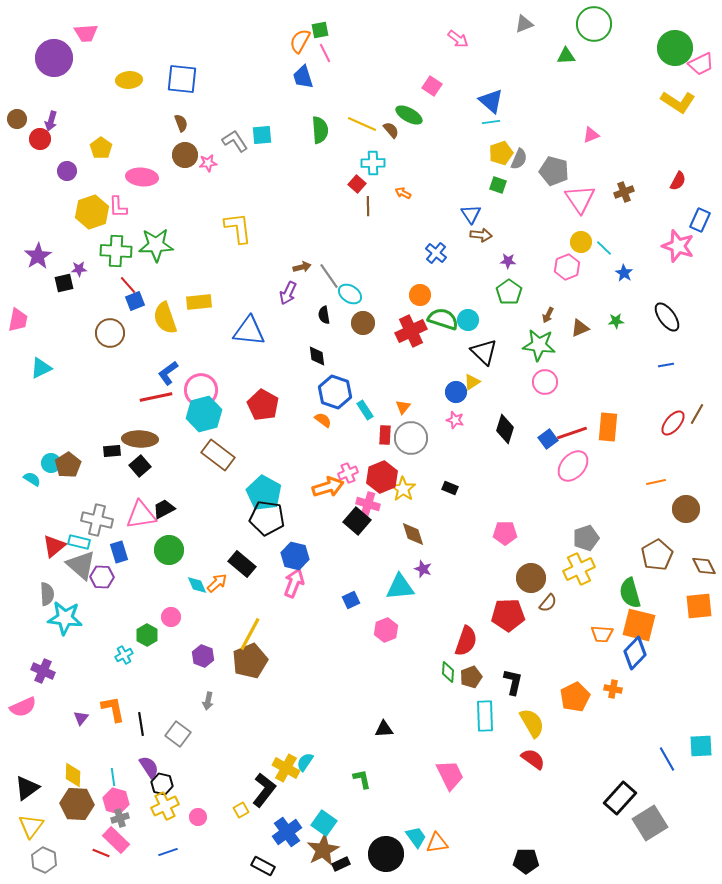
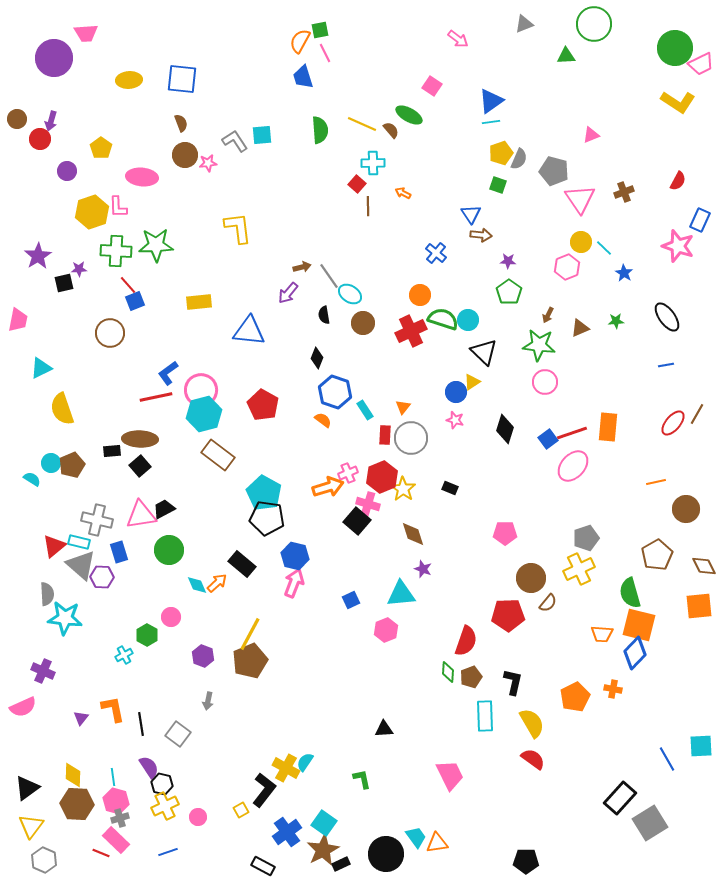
blue triangle at (491, 101): rotated 44 degrees clockwise
purple arrow at (288, 293): rotated 15 degrees clockwise
yellow semicircle at (165, 318): moved 103 px left, 91 px down
black diamond at (317, 356): moved 2 px down; rotated 30 degrees clockwise
brown pentagon at (68, 465): moved 4 px right; rotated 10 degrees clockwise
cyan triangle at (400, 587): moved 1 px right, 7 px down
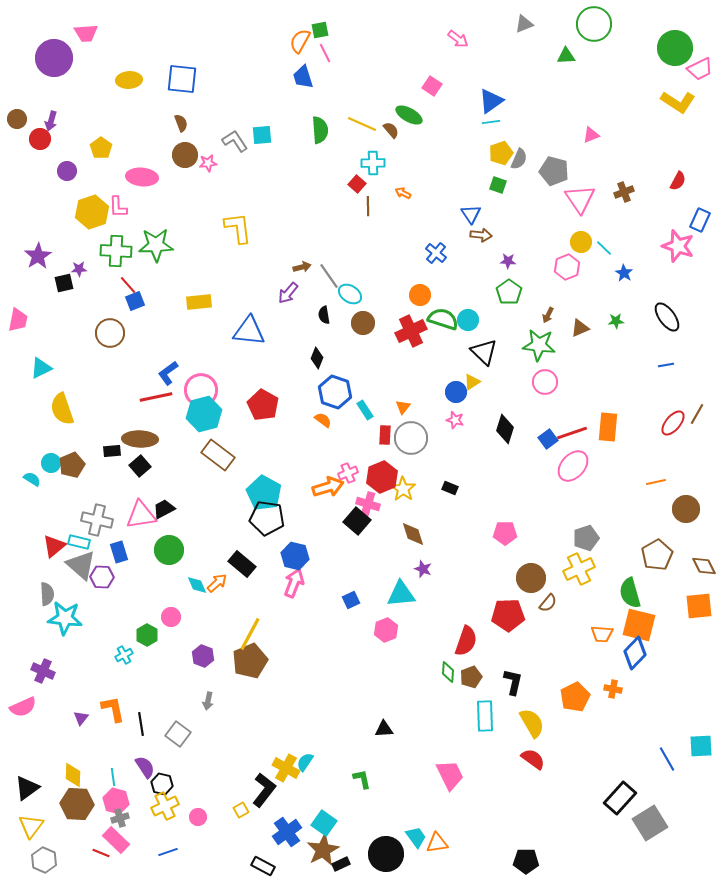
pink trapezoid at (701, 64): moved 1 px left, 5 px down
purple semicircle at (149, 767): moved 4 px left
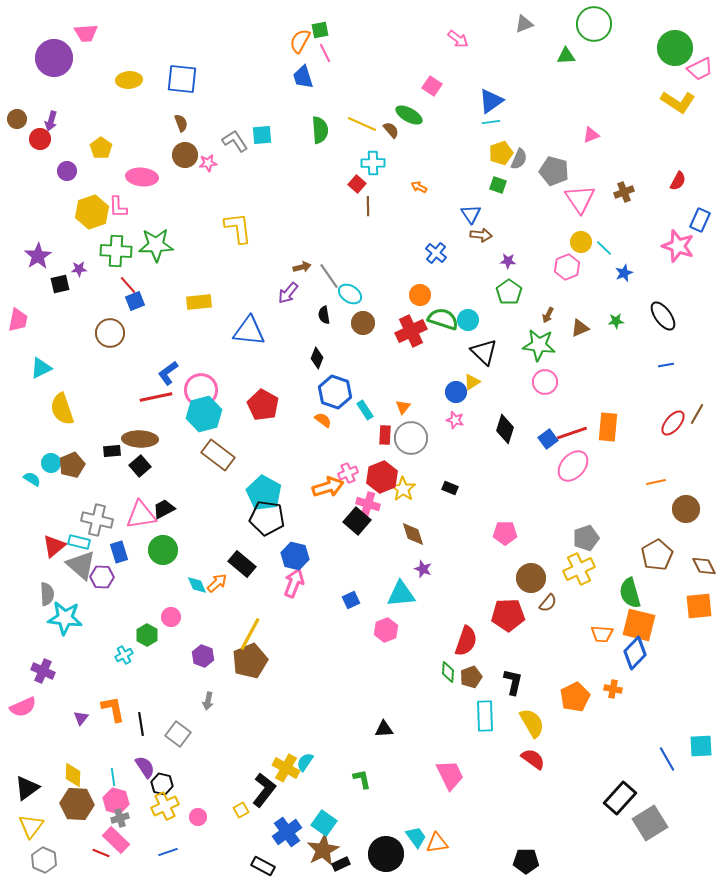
orange arrow at (403, 193): moved 16 px right, 6 px up
blue star at (624, 273): rotated 18 degrees clockwise
black square at (64, 283): moved 4 px left, 1 px down
black ellipse at (667, 317): moved 4 px left, 1 px up
green circle at (169, 550): moved 6 px left
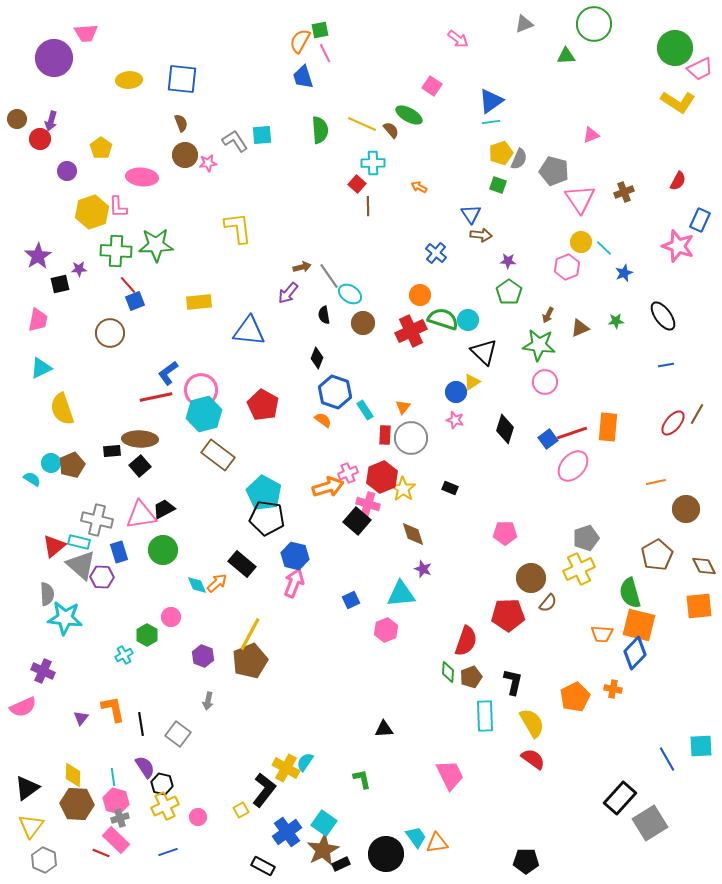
pink trapezoid at (18, 320): moved 20 px right
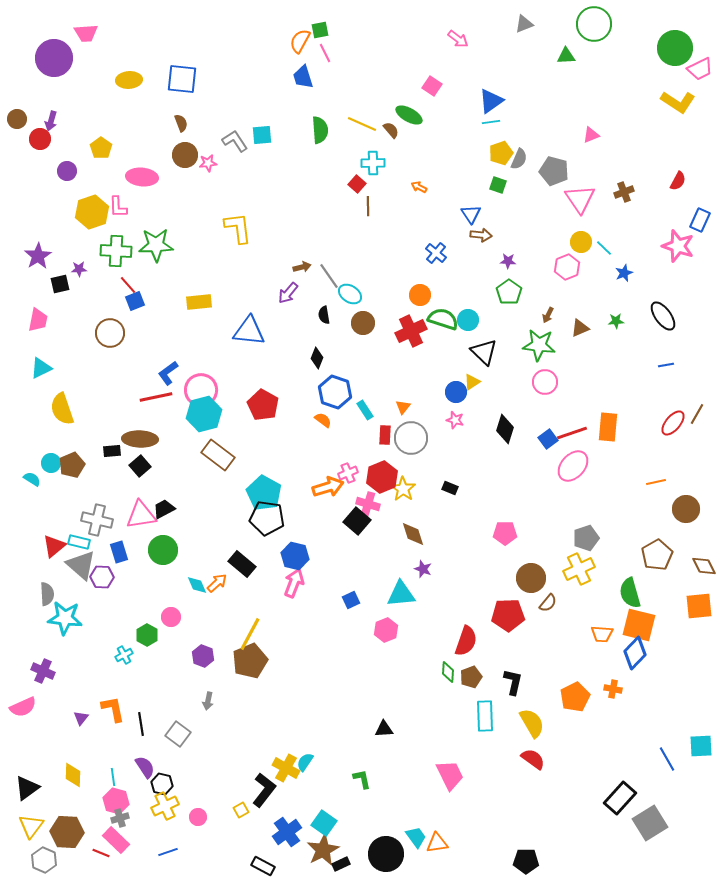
brown hexagon at (77, 804): moved 10 px left, 28 px down
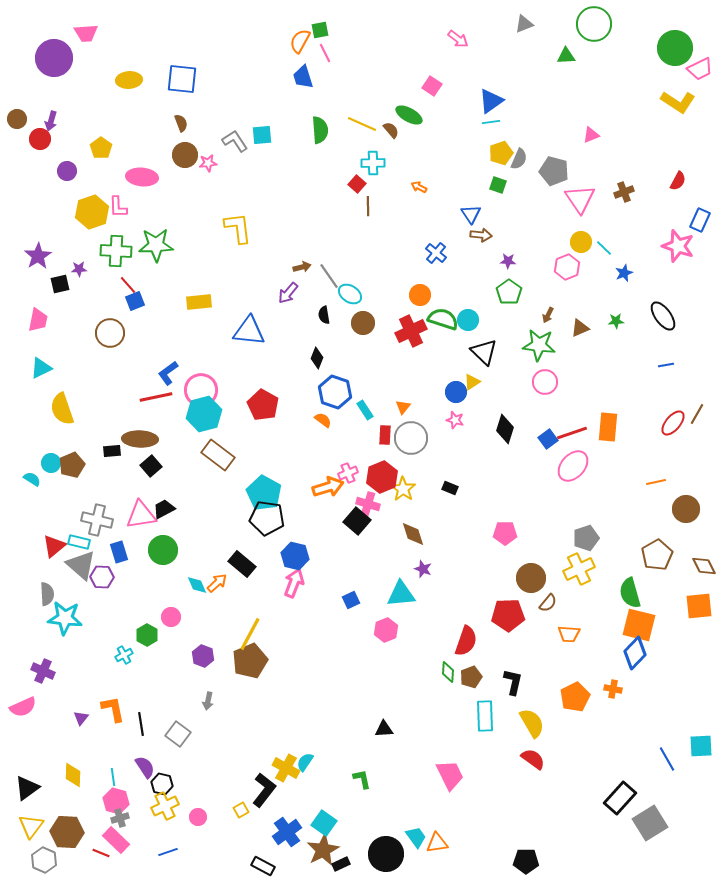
black square at (140, 466): moved 11 px right
orange trapezoid at (602, 634): moved 33 px left
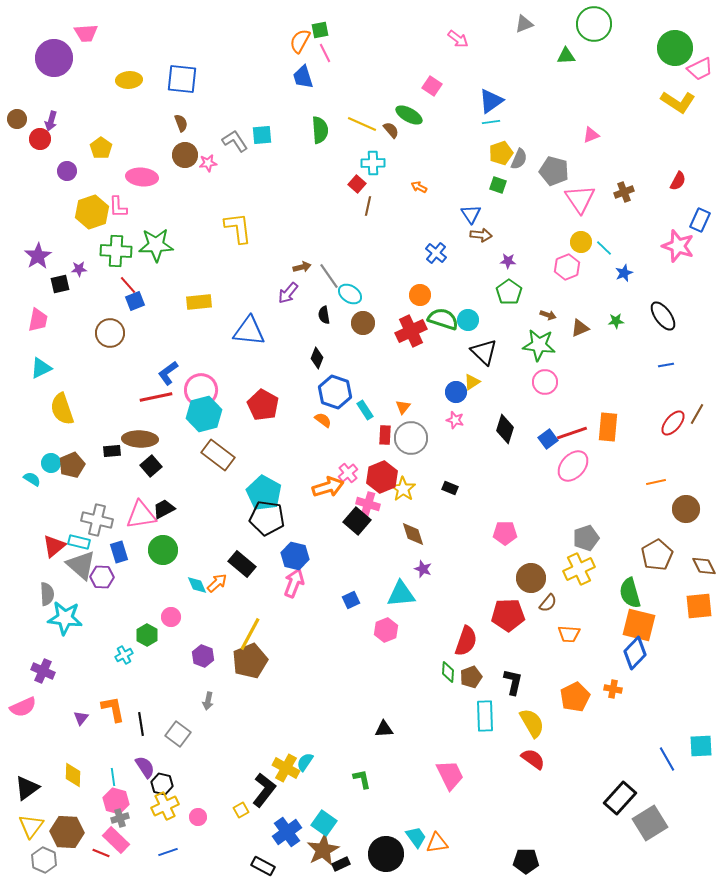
brown line at (368, 206): rotated 12 degrees clockwise
brown arrow at (548, 315): rotated 98 degrees counterclockwise
pink cross at (348, 473): rotated 18 degrees counterclockwise
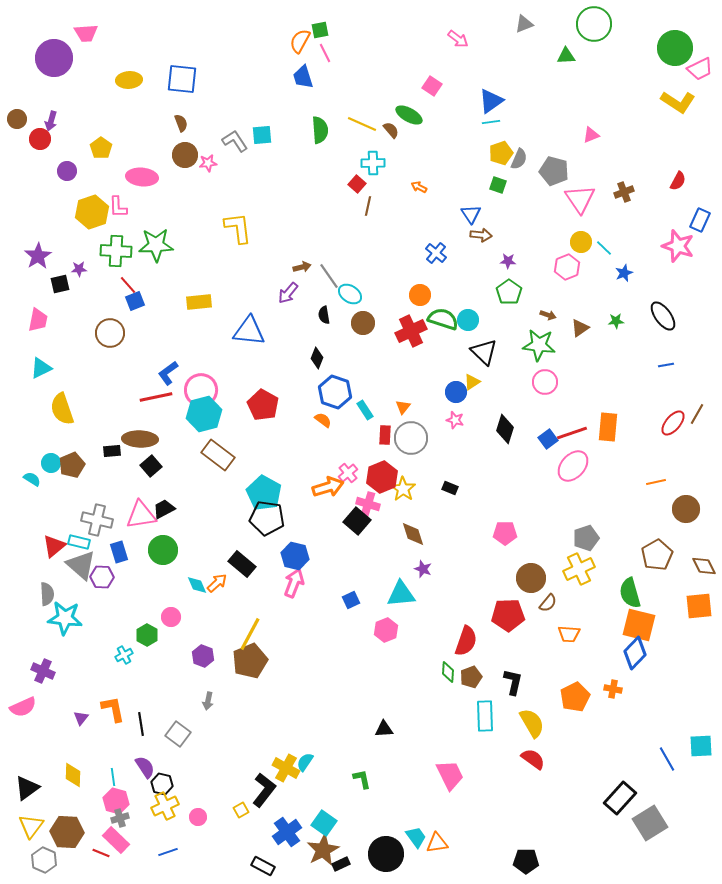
brown triangle at (580, 328): rotated 12 degrees counterclockwise
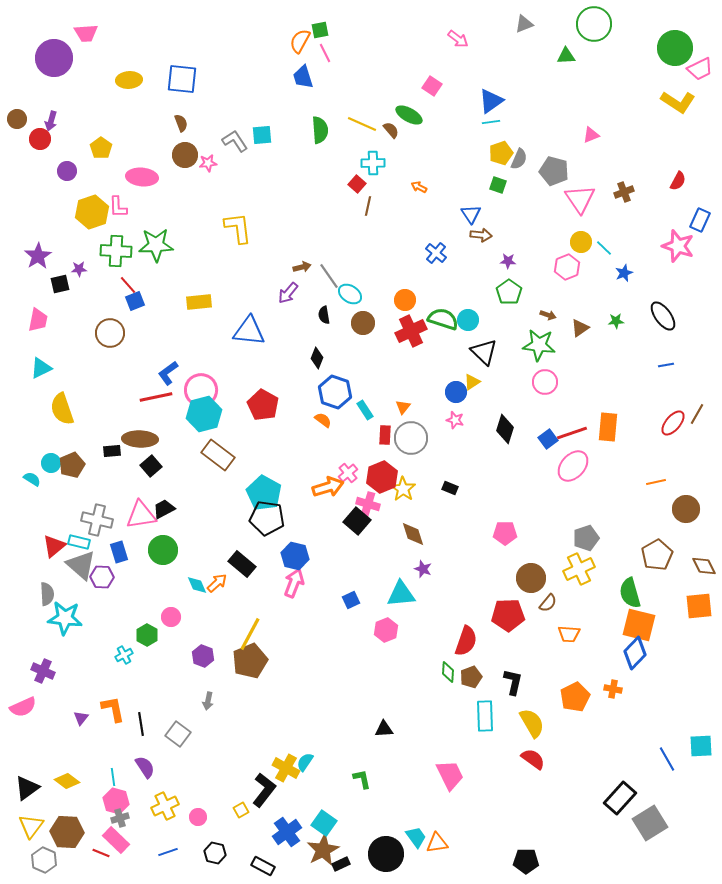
orange circle at (420, 295): moved 15 px left, 5 px down
yellow diamond at (73, 775): moved 6 px left, 6 px down; rotated 55 degrees counterclockwise
black hexagon at (162, 784): moved 53 px right, 69 px down
